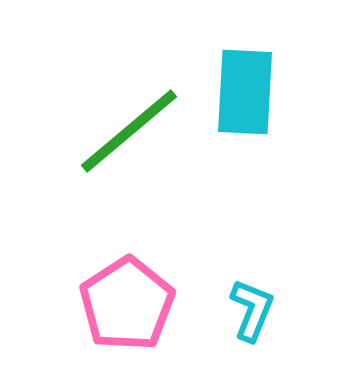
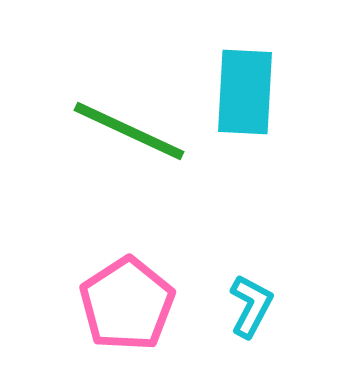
green line: rotated 65 degrees clockwise
cyan L-shape: moved 1 px left, 4 px up; rotated 6 degrees clockwise
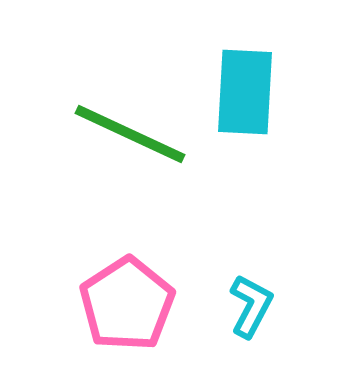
green line: moved 1 px right, 3 px down
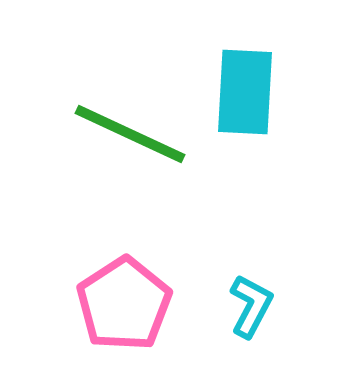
pink pentagon: moved 3 px left
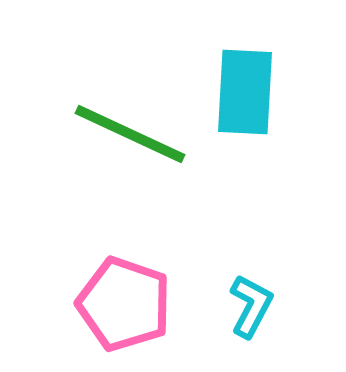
pink pentagon: rotated 20 degrees counterclockwise
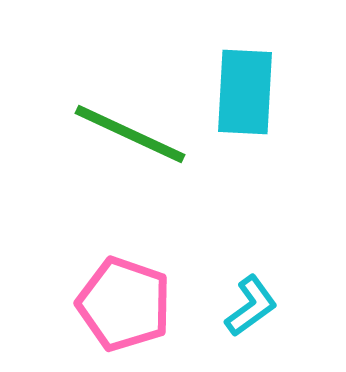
cyan L-shape: rotated 26 degrees clockwise
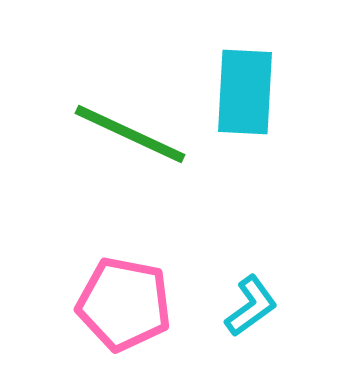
pink pentagon: rotated 8 degrees counterclockwise
